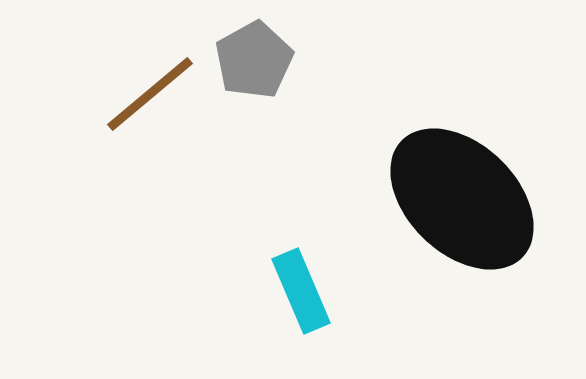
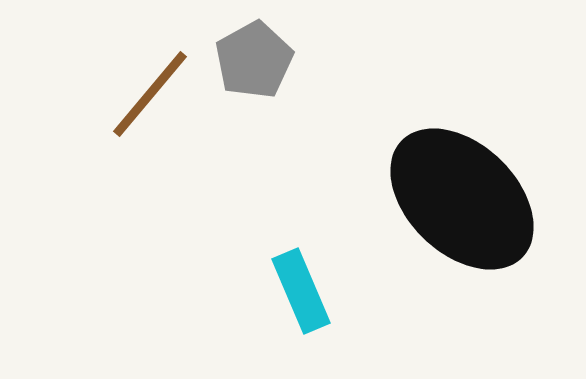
brown line: rotated 10 degrees counterclockwise
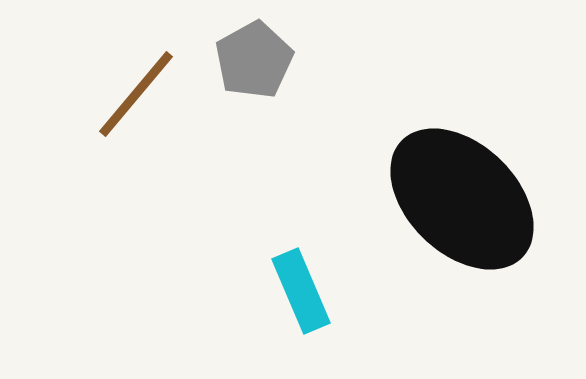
brown line: moved 14 px left
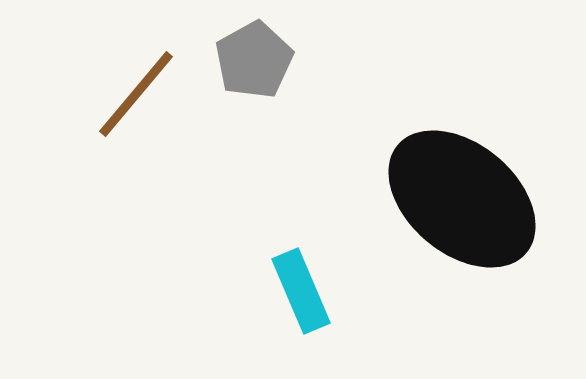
black ellipse: rotated 4 degrees counterclockwise
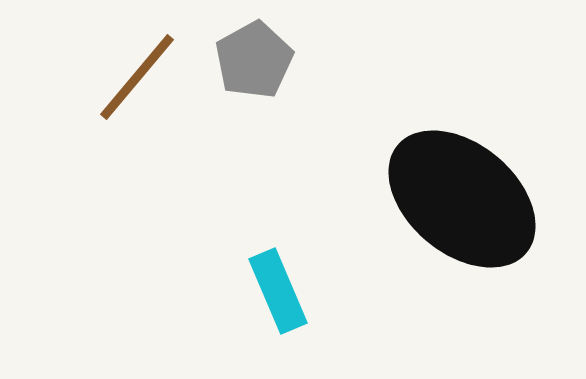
brown line: moved 1 px right, 17 px up
cyan rectangle: moved 23 px left
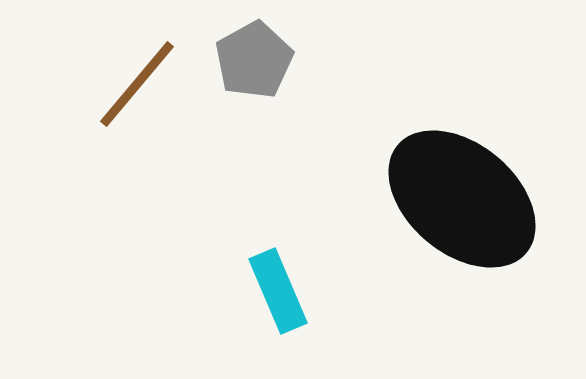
brown line: moved 7 px down
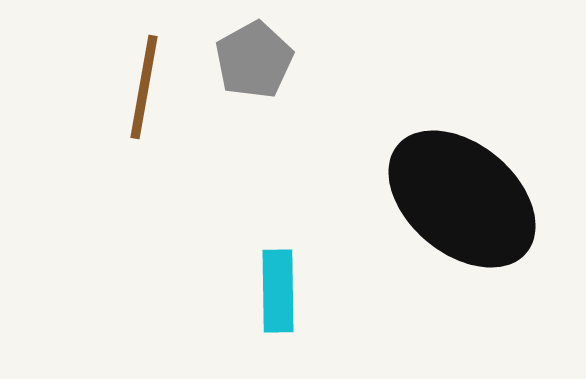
brown line: moved 7 px right, 3 px down; rotated 30 degrees counterclockwise
cyan rectangle: rotated 22 degrees clockwise
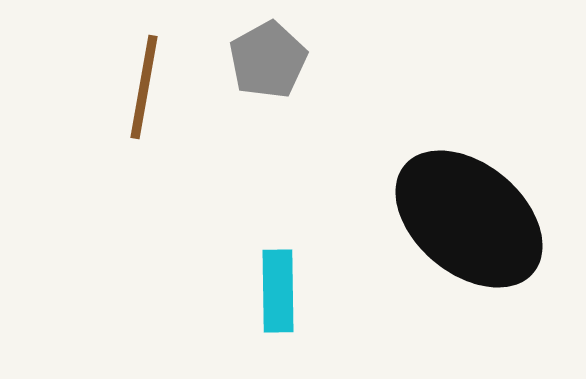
gray pentagon: moved 14 px right
black ellipse: moved 7 px right, 20 px down
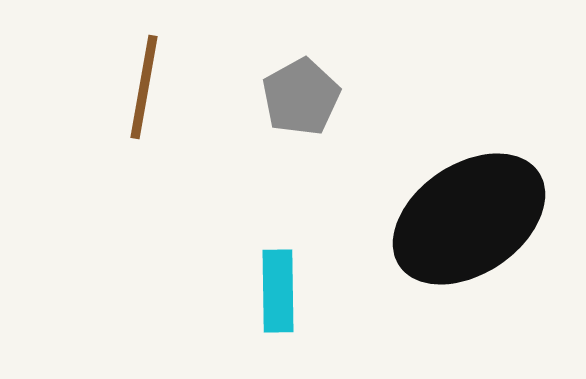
gray pentagon: moved 33 px right, 37 px down
black ellipse: rotated 74 degrees counterclockwise
